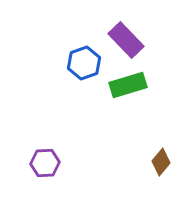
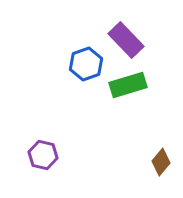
blue hexagon: moved 2 px right, 1 px down
purple hexagon: moved 2 px left, 8 px up; rotated 16 degrees clockwise
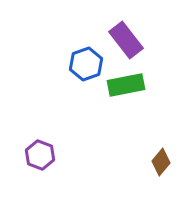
purple rectangle: rotated 6 degrees clockwise
green rectangle: moved 2 px left; rotated 6 degrees clockwise
purple hexagon: moved 3 px left; rotated 8 degrees clockwise
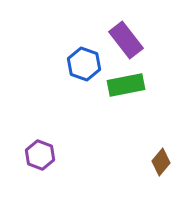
blue hexagon: moved 2 px left; rotated 20 degrees counterclockwise
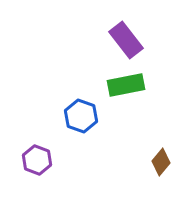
blue hexagon: moved 3 px left, 52 px down
purple hexagon: moved 3 px left, 5 px down
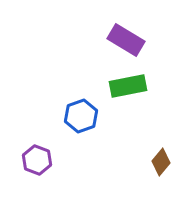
purple rectangle: rotated 21 degrees counterclockwise
green rectangle: moved 2 px right, 1 px down
blue hexagon: rotated 20 degrees clockwise
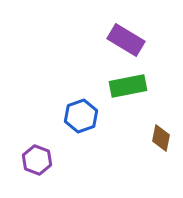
brown diamond: moved 24 px up; rotated 28 degrees counterclockwise
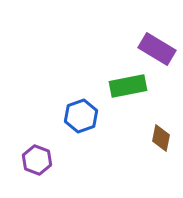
purple rectangle: moved 31 px right, 9 px down
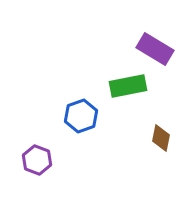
purple rectangle: moved 2 px left
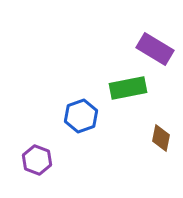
green rectangle: moved 2 px down
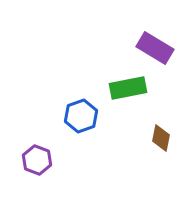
purple rectangle: moved 1 px up
